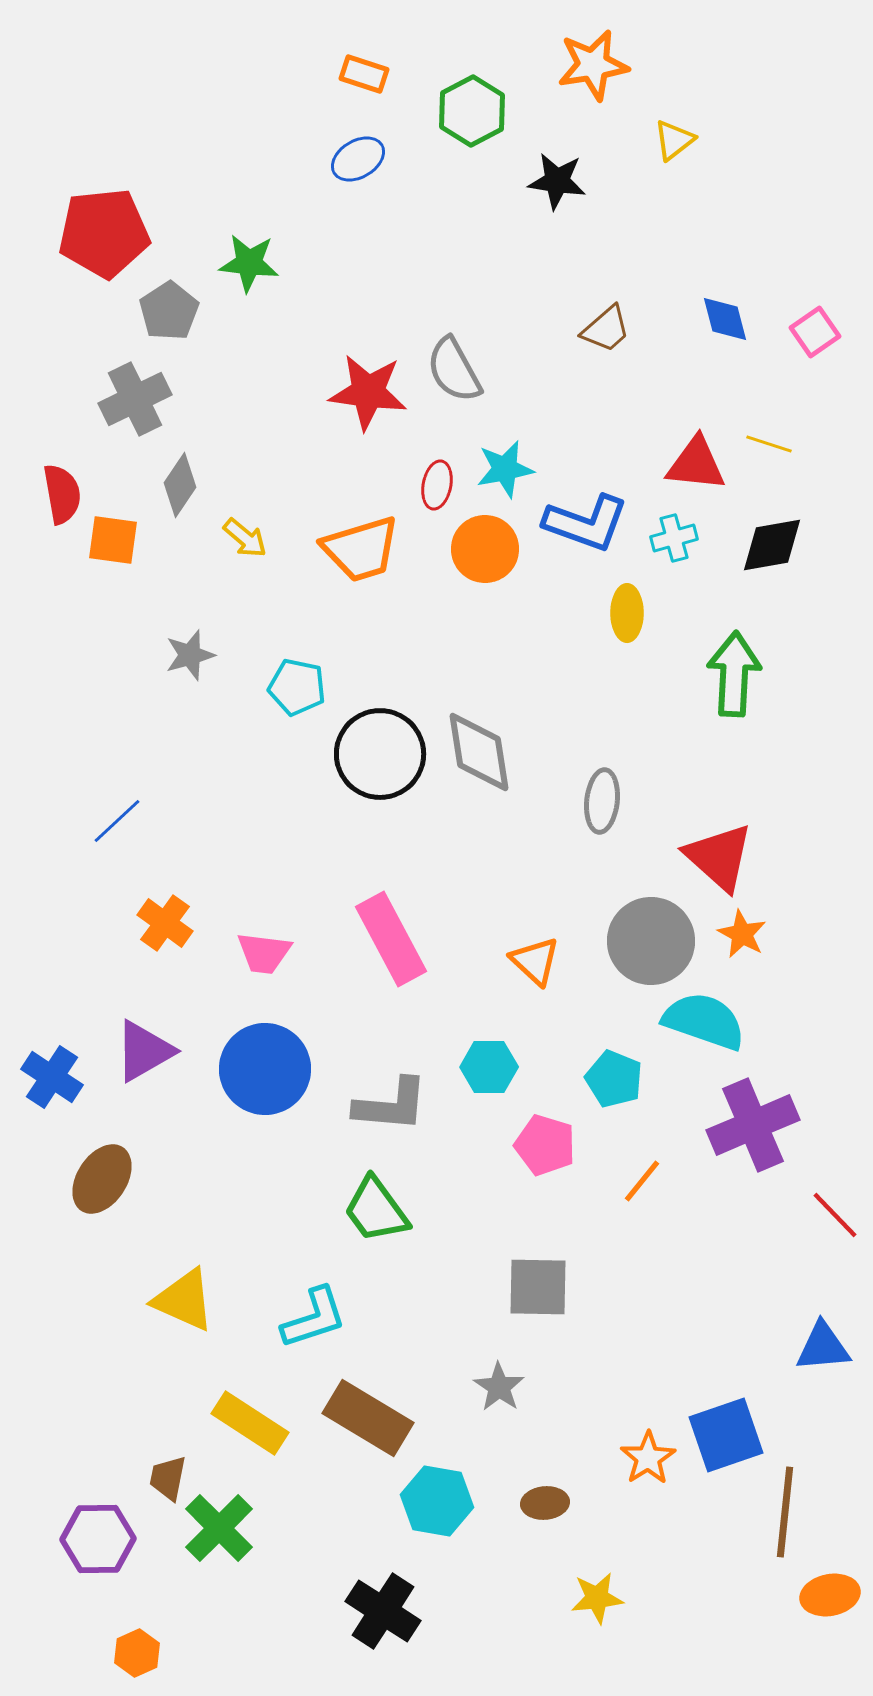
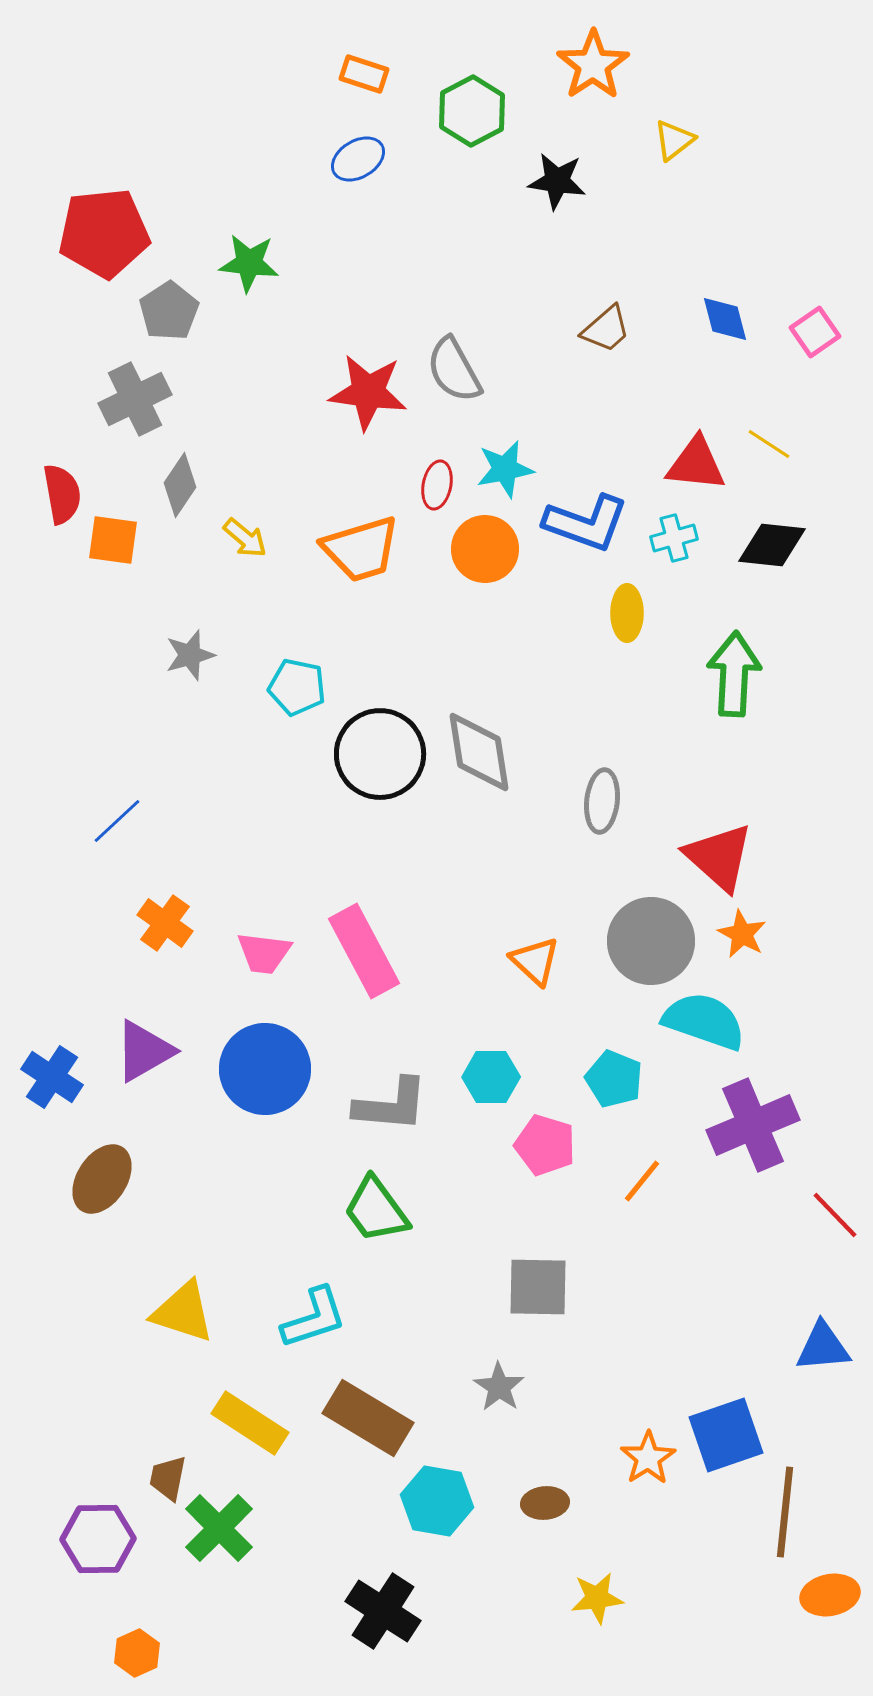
orange star at (593, 65): rotated 24 degrees counterclockwise
yellow line at (769, 444): rotated 15 degrees clockwise
black diamond at (772, 545): rotated 16 degrees clockwise
pink rectangle at (391, 939): moved 27 px left, 12 px down
cyan hexagon at (489, 1067): moved 2 px right, 10 px down
yellow triangle at (184, 1300): moved 1 px left, 12 px down; rotated 6 degrees counterclockwise
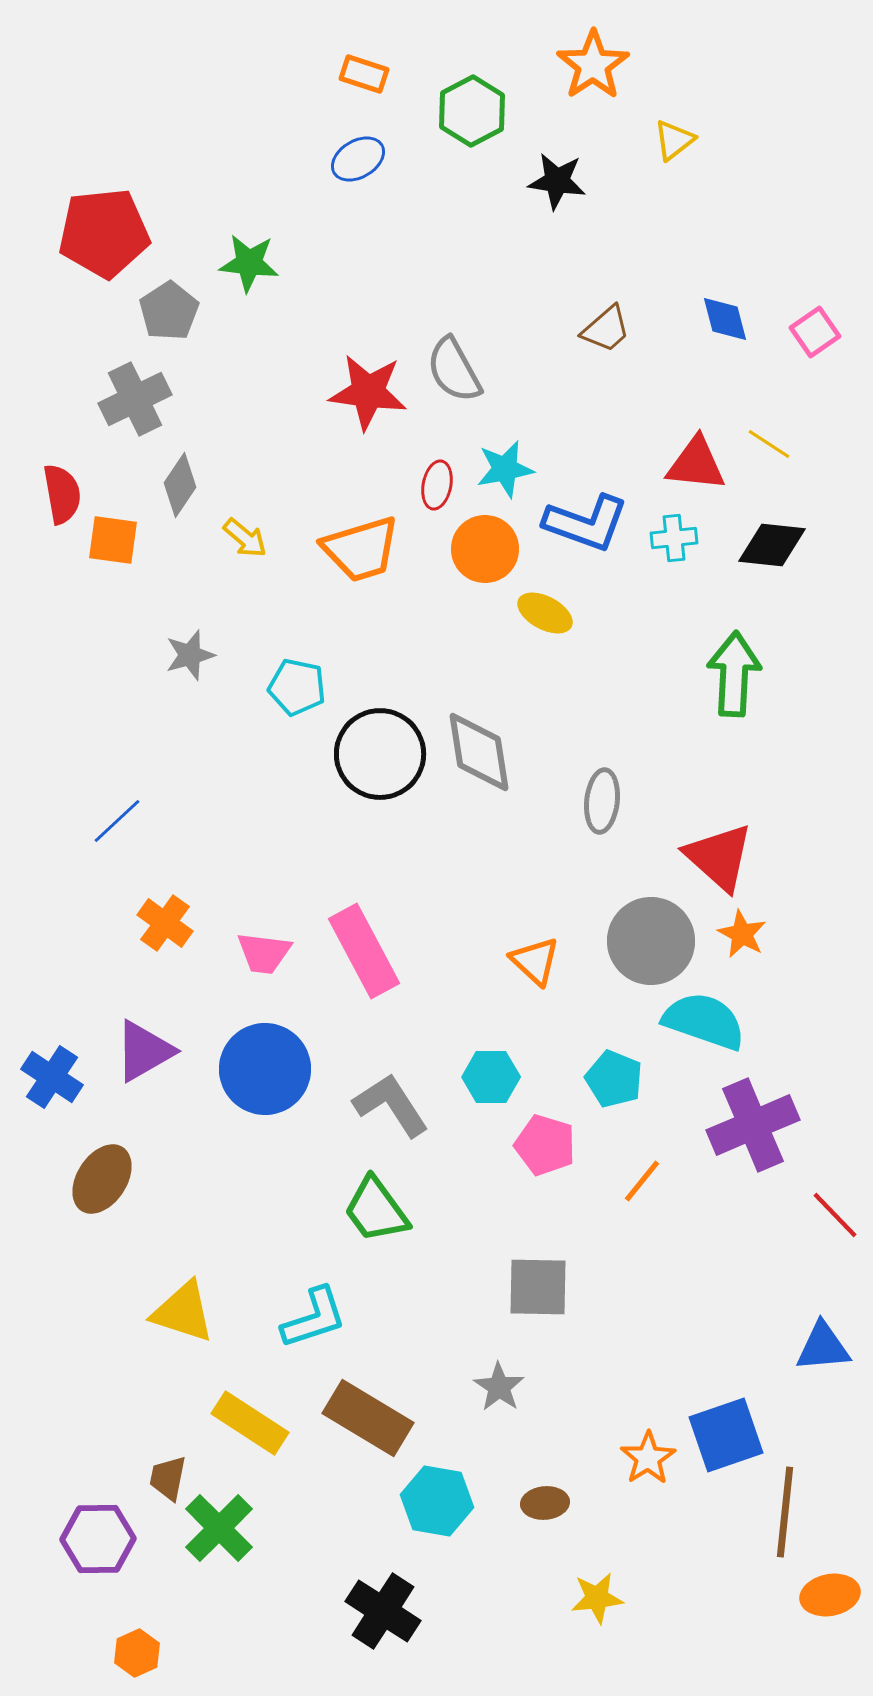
cyan cross at (674, 538): rotated 9 degrees clockwise
yellow ellipse at (627, 613): moved 82 px left; rotated 62 degrees counterclockwise
gray L-shape at (391, 1105): rotated 128 degrees counterclockwise
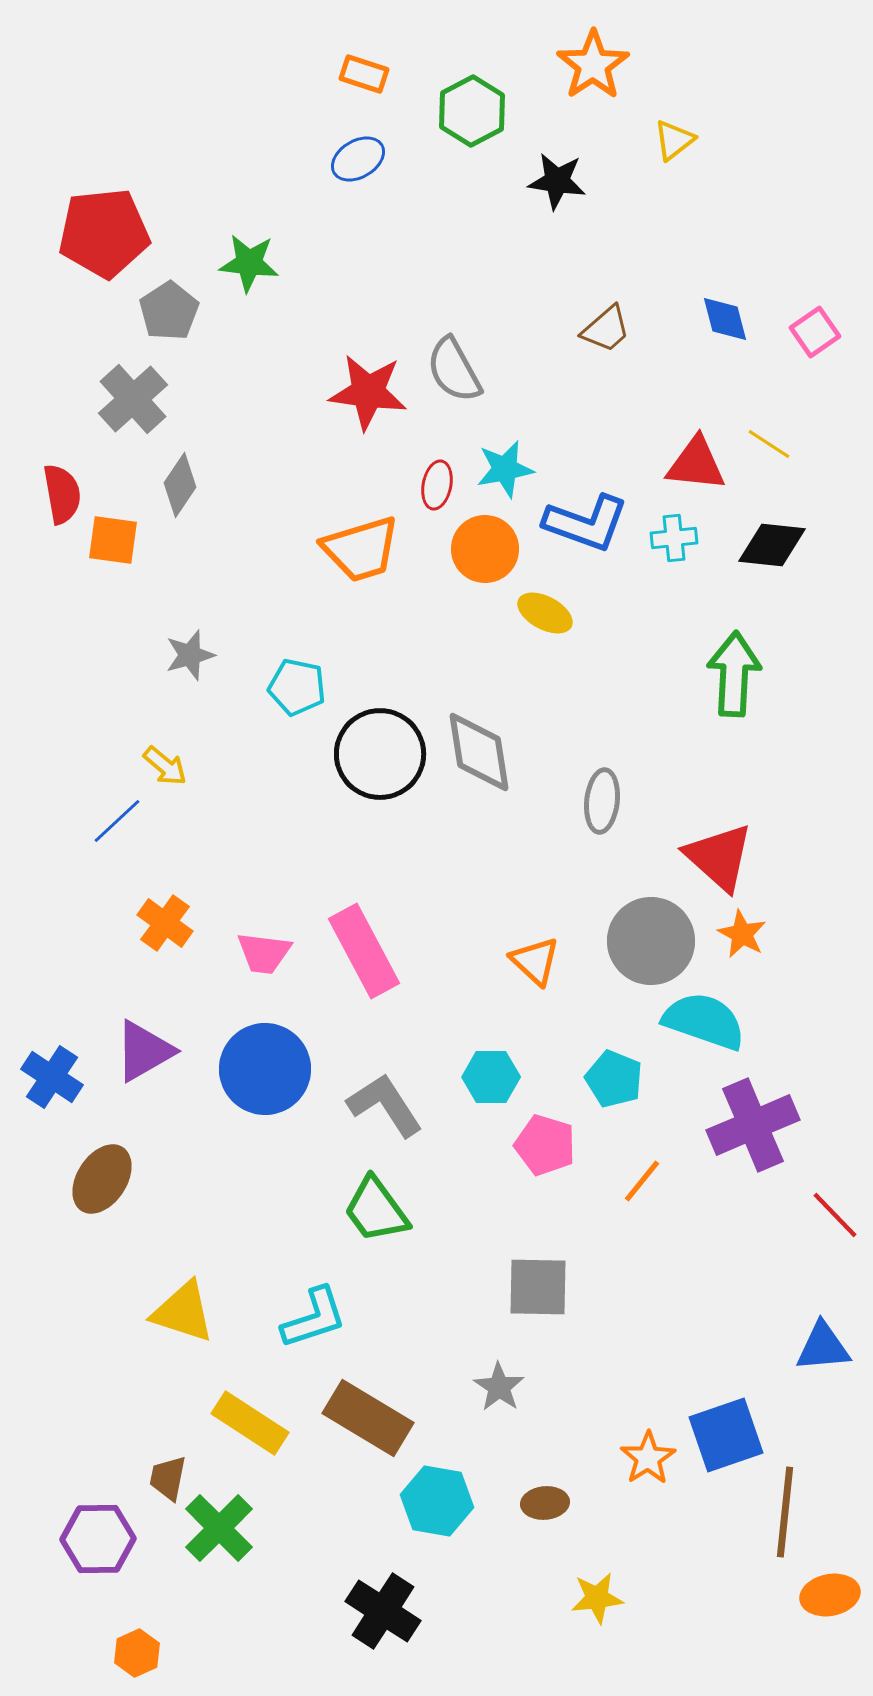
gray cross at (135, 399): moved 2 px left; rotated 16 degrees counterclockwise
yellow arrow at (245, 538): moved 80 px left, 228 px down
gray L-shape at (391, 1105): moved 6 px left
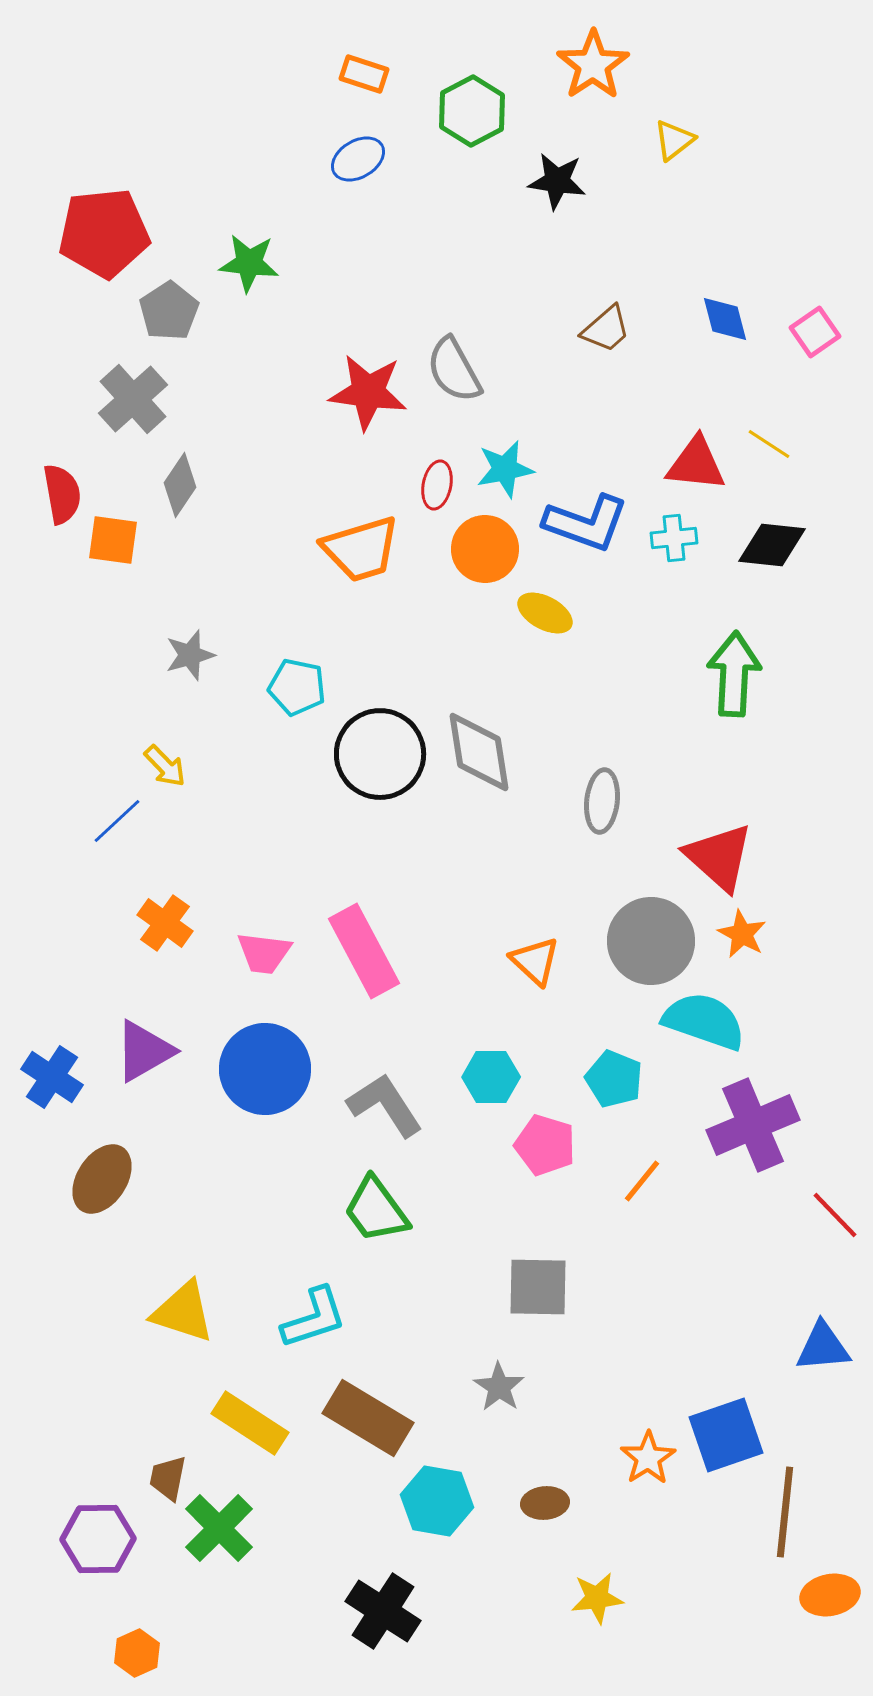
yellow arrow at (165, 766): rotated 6 degrees clockwise
